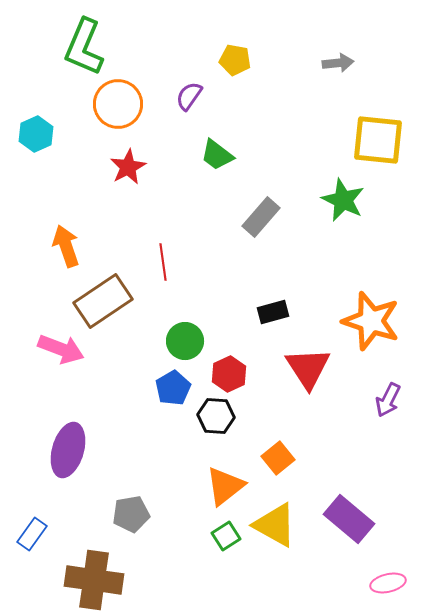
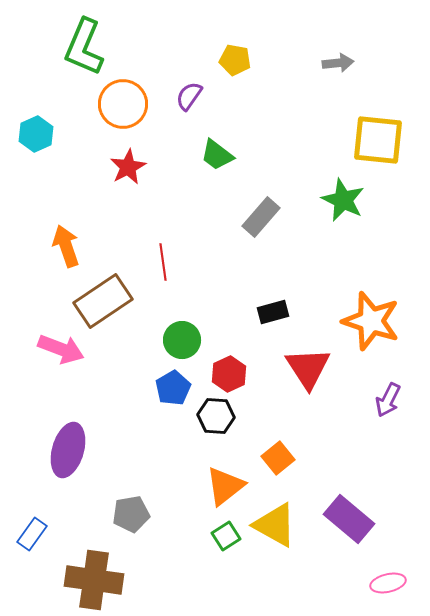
orange circle: moved 5 px right
green circle: moved 3 px left, 1 px up
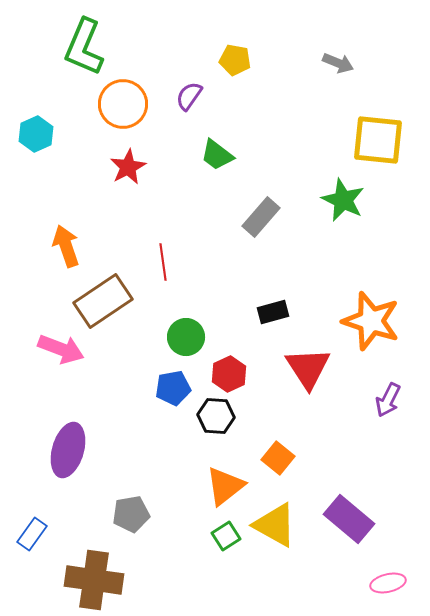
gray arrow: rotated 28 degrees clockwise
green circle: moved 4 px right, 3 px up
blue pentagon: rotated 20 degrees clockwise
orange square: rotated 12 degrees counterclockwise
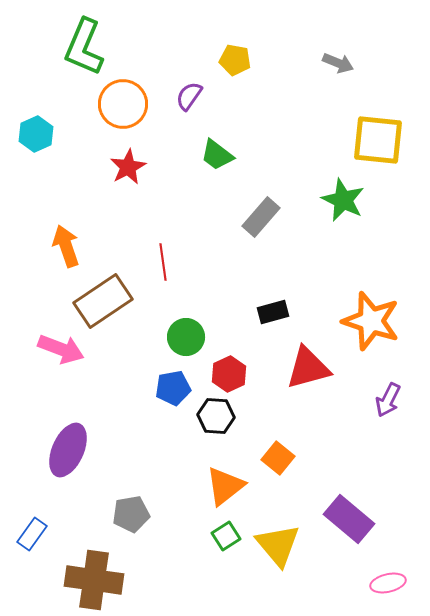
red triangle: rotated 48 degrees clockwise
purple ellipse: rotated 8 degrees clockwise
yellow triangle: moved 3 px right, 20 px down; rotated 21 degrees clockwise
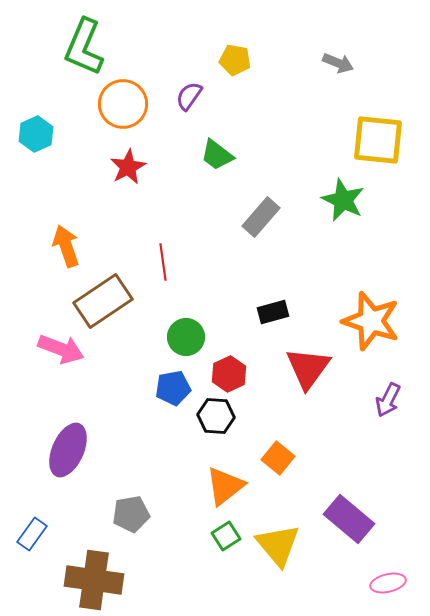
red triangle: rotated 39 degrees counterclockwise
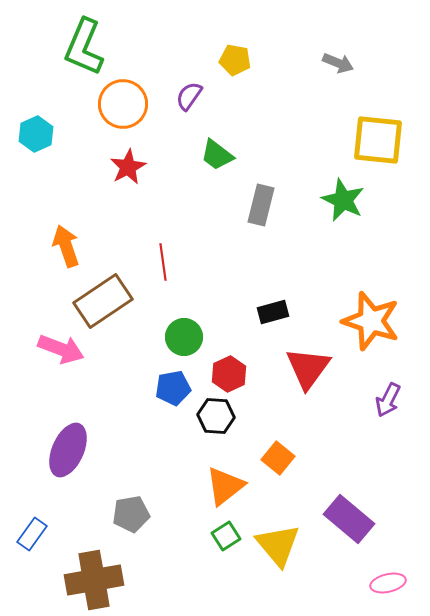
gray rectangle: moved 12 px up; rotated 27 degrees counterclockwise
green circle: moved 2 px left
brown cross: rotated 18 degrees counterclockwise
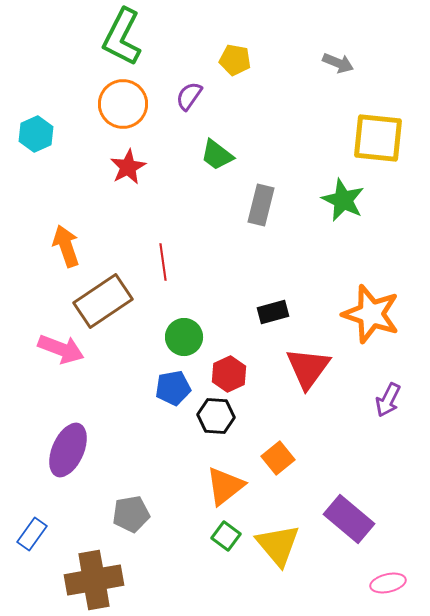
green L-shape: moved 38 px right, 10 px up; rotated 4 degrees clockwise
yellow square: moved 2 px up
orange star: moved 7 px up
orange square: rotated 12 degrees clockwise
green square: rotated 20 degrees counterclockwise
